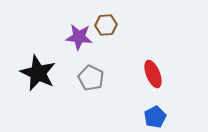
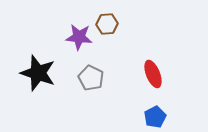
brown hexagon: moved 1 px right, 1 px up
black star: rotated 6 degrees counterclockwise
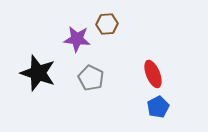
purple star: moved 2 px left, 2 px down
blue pentagon: moved 3 px right, 10 px up
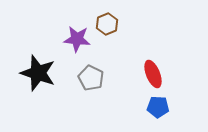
brown hexagon: rotated 20 degrees counterclockwise
blue pentagon: rotated 30 degrees clockwise
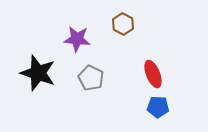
brown hexagon: moved 16 px right; rotated 10 degrees counterclockwise
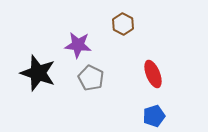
purple star: moved 1 px right, 6 px down
blue pentagon: moved 4 px left, 9 px down; rotated 20 degrees counterclockwise
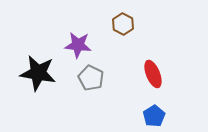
black star: rotated 9 degrees counterclockwise
blue pentagon: rotated 15 degrees counterclockwise
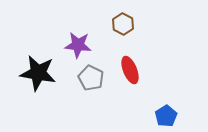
red ellipse: moved 23 px left, 4 px up
blue pentagon: moved 12 px right
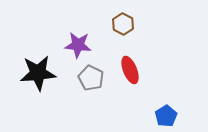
black star: rotated 15 degrees counterclockwise
